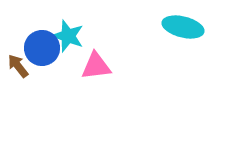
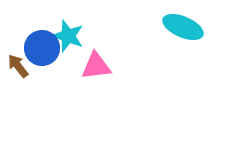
cyan ellipse: rotated 9 degrees clockwise
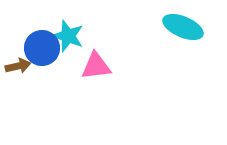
brown arrow: rotated 115 degrees clockwise
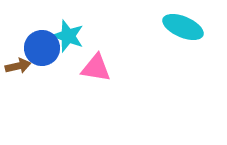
pink triangle: moved 2 px down; rotated 16 degrees clockwise
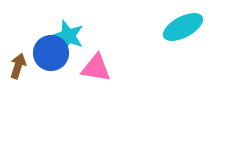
cyan ellipse: rotated 51 degrees counterclockwise
blue circle: moved 9 px right, 5 px down
brown arrow: rotated 60 degrees counterclockwise
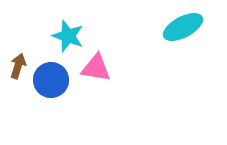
blue circle: moved 27 px down
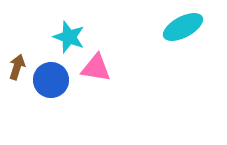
cyan star: moved 1 px right, 1 px down
brown arrow: moved 1 px left, 1 px down
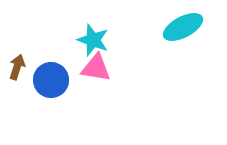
cyan star: moved 24 px right, 3 px down
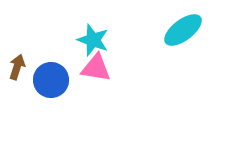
cyan ellipse: moved 3 px down; rotated 9 degrees counterclockwise
